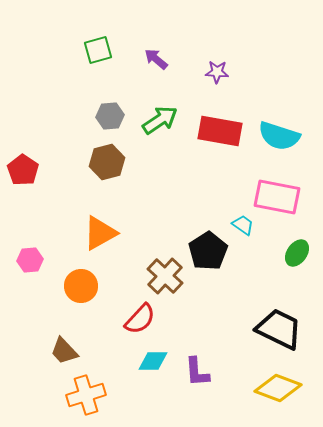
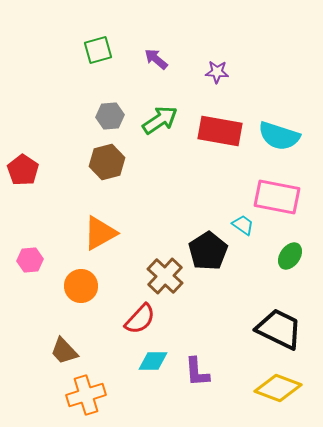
green ellipse: moved 7 px left, 3 px down
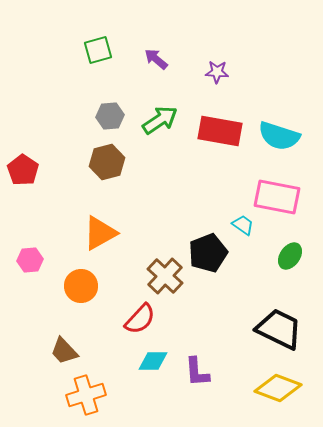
black pentagon: moved 2 px down; rotated 12 degrees clockwise
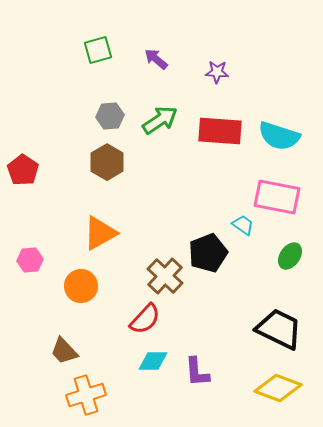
red rectangle: rotated 6 degrees counterclockwise
brown hexagon: rotated 16 degrees counterclockwise
red semicircle: moved 5 px right
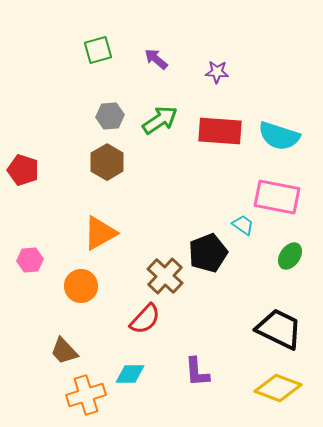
red pentagon: rotated 16 degrees counterclockwise
cyan diamond: moved 23 px left, 13 px down
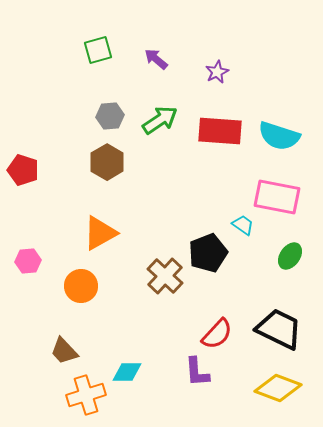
purple star: rotated 30 degrees counterclockwise
pink hexagon: moved 2 px left, 1 px down
red semicircle: moved 72 px right, 15 px down
cyan diamond: moved 3 px left, 2 px up
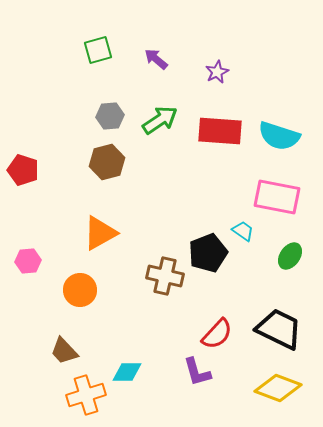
brown hexagon: rotated 16 degrees clockwise
cyan trapezoid: moved 6 px down
brown cross: rotated 30 degrees counterclockwise
orange circle: moved 1 px left, 4 px down
purple L-shape: rotated 12 degrees counterclockwise
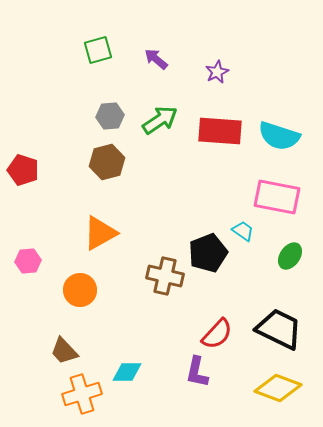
purple L-shape: rotated 28 degrees clockwise
orange cross: moved 4 px left, 1 px up
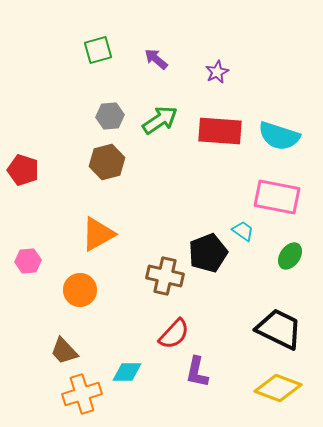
orange triangle: moved 2 px left, 1 px down
red semicircle: moved 43 px left
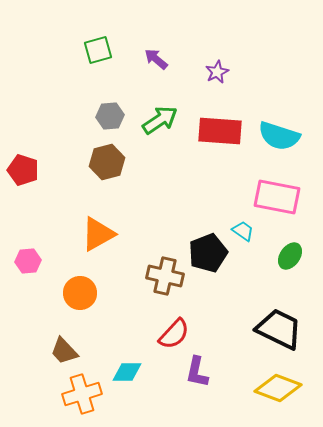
orange circle: moved 3 px down
